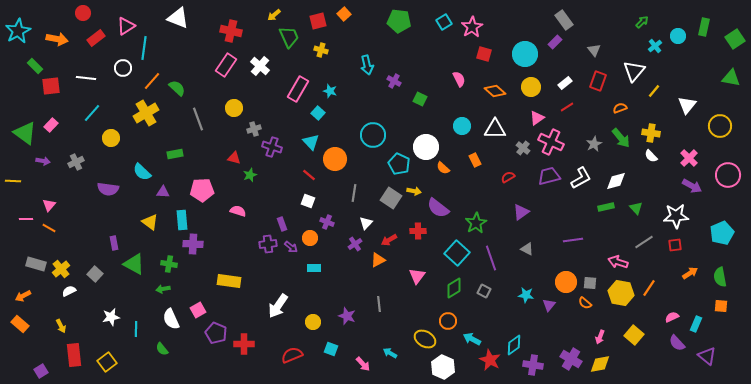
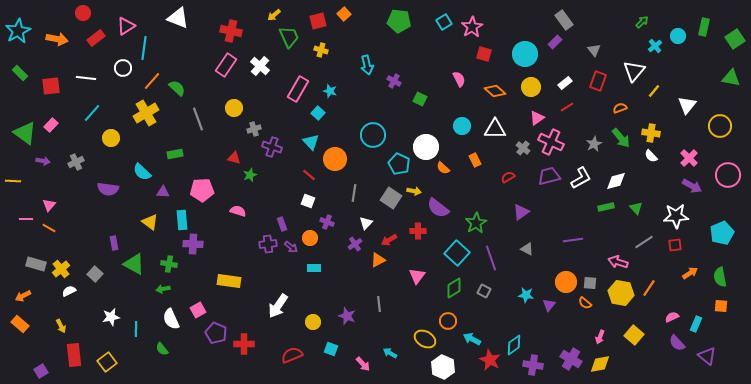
green rectangle at (35, 66): moved 15 px left, 7 px down
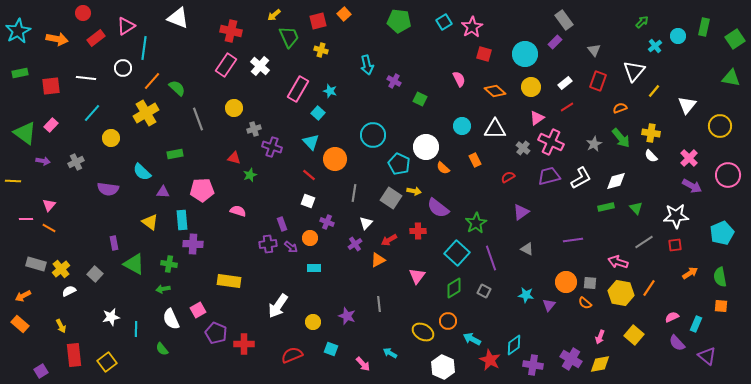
green rectangle at (20, 73): rotated 56 degrees counterclockwise
yellow ellipse at (425, 339): moved 2 px left, 7 px up
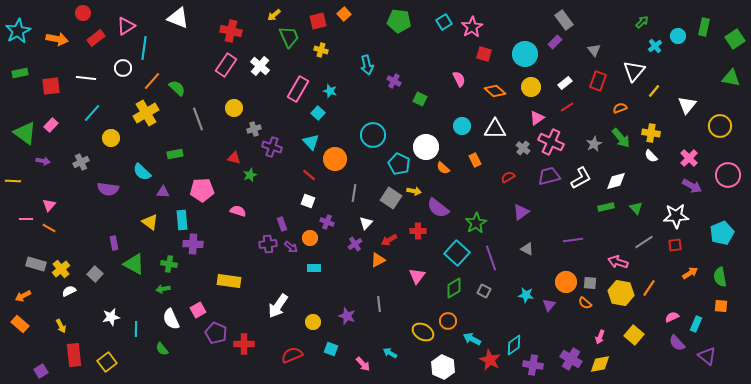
gray cross at (76, 162): moved 5 px right
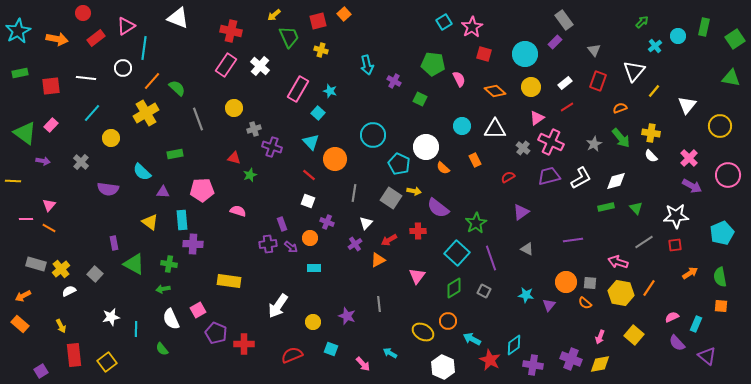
green pentagon at (399, 21): moved 34 px right, 43 px down
gray cross at (81, 162): rotated 21 degrees counterclockwise
purple cross at (571, 359): rotated 10 degrees counterclockwise
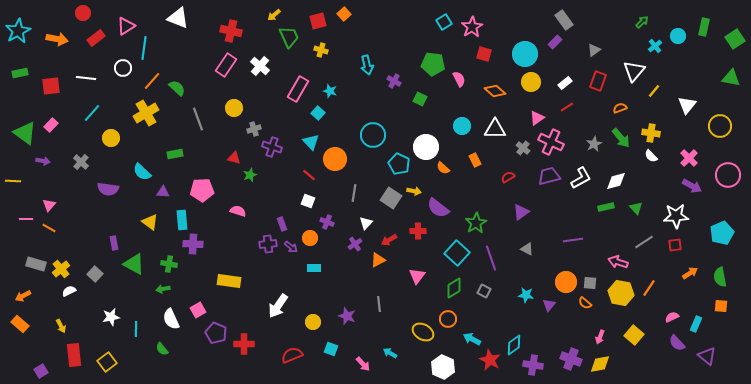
gray triangle at (594, 50): rotated 32 degrees clockwise
yellow circle at (531, 87): moved 5 px up
orange circle at (448, 321): moved 2 px up
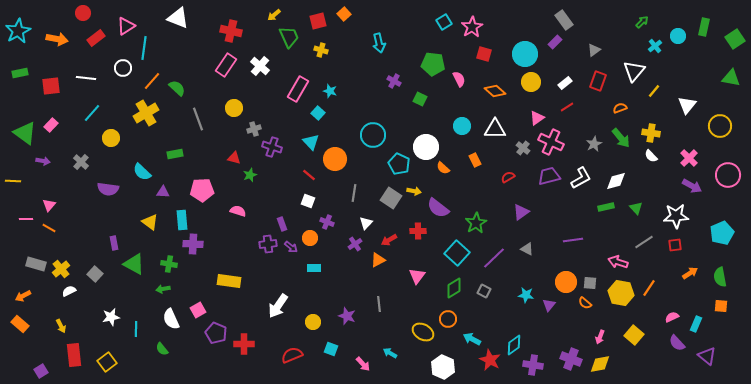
cyan arrow at (367, 65): moved 12 px right, 22 px up
purple line at (491, 258): moved 3 px right; rotated 65 degrees clockwise
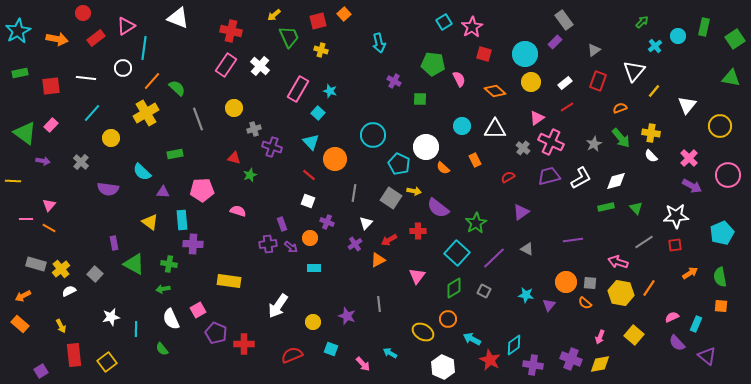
green square at (420, 99): rotated 24 degrees counterclockwise
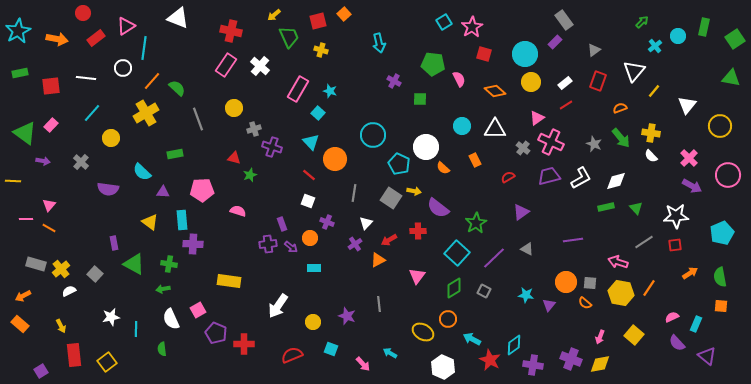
red line at (567, 107): moved 1 px left, 2 px up
gray star at (594, 144): rotated 21 degrees counterclockwise
green semicircle at (162, 349): rotated 32 degrees clockwise
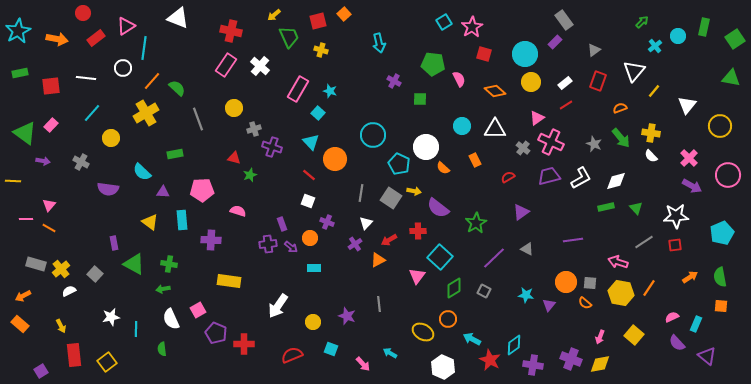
gray cross at (81, 162): rotated 14 degrees counterclockwise
gray line at (354, 193): moved 7 px right
purple cross at (193, 244): moved 18 px right, 4 px up
cyan square at (457, 253): moved 17 px left, 4 px down
orange arrow at (690, 273): moved 4 px down
